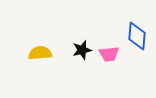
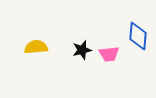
blue diamond: moved 1 px right
yellow semicircle: moved 4 px left, 6 px up
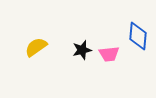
yellow semicircle: rotated 30 degrees counterclockwise
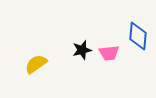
yellow semicircle: moved 17 px down
pink trapezoid: moved 1 px up
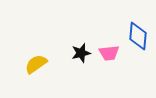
black star: moved 1 px left, 3 px down
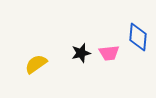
blue diamond: moved 1 px down
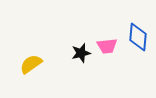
pink trapezoid: moved 2 px left, 7 px up
yellow semicircle: moved 5 px left
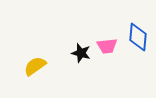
black star: rotated 30 degrees clockwise
yellow semicircle: moved 4 px right, 2 px down
